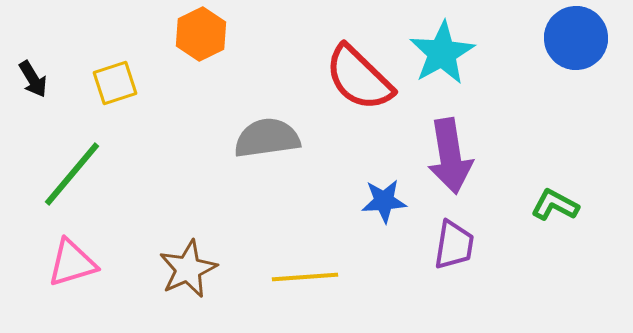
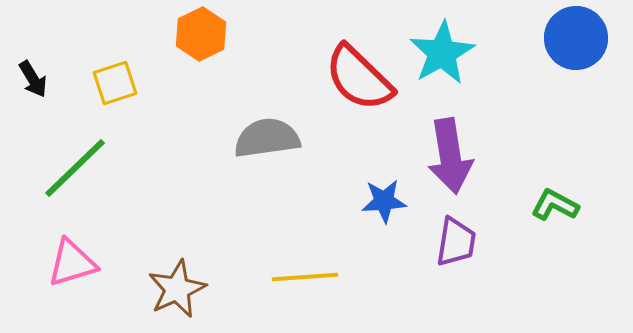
green line: moved 3 px right, 6 px up; rotated 6 degrees clockwise
purple trapezoid: moved 2 px right, 3 px up
brown star: moved 11 px left, 20 px down
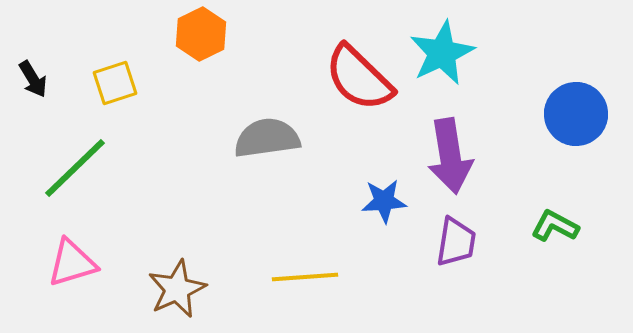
blue circle: moved 76 px down
cyan star: rotated 4 degrees clockwise
green L-shape: moved 21 px down
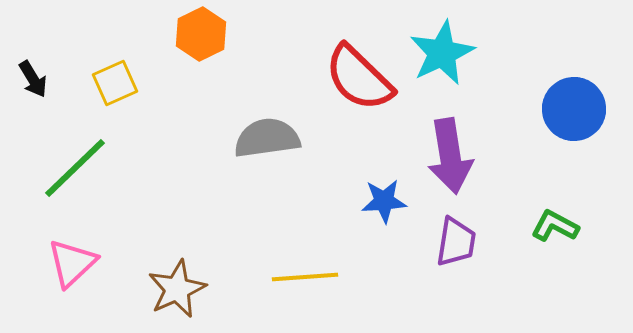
yellow square: rotated 6 degrees counterclockwise
blue circle: moved 2 px left, 5 px up
pink triangle: rotated 26 degrees counterclockwise
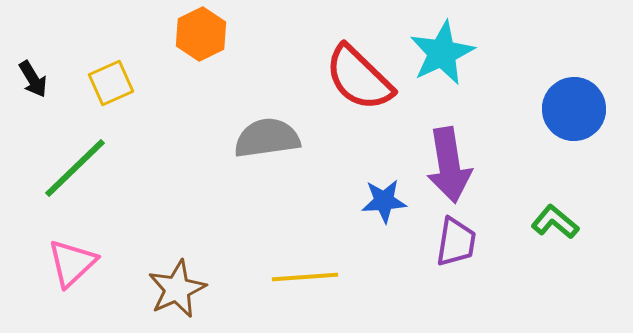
yellow square: moved 4 px left
purple arrow: moved 1 px left, 9 px down
green L-shape: moved 4 px up; rotated 12 degrees clockwise
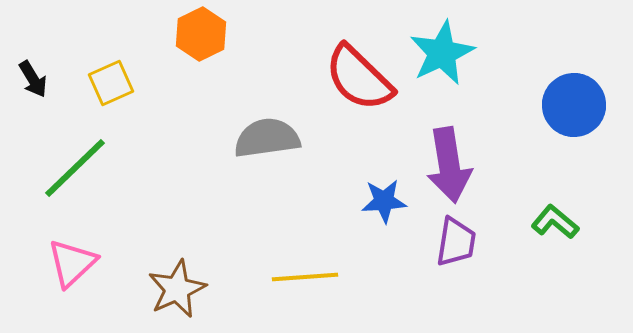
blue circle: moved 4 px up
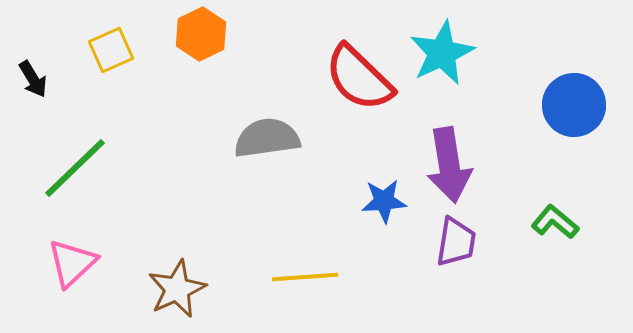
yellow square: moved 33 px up
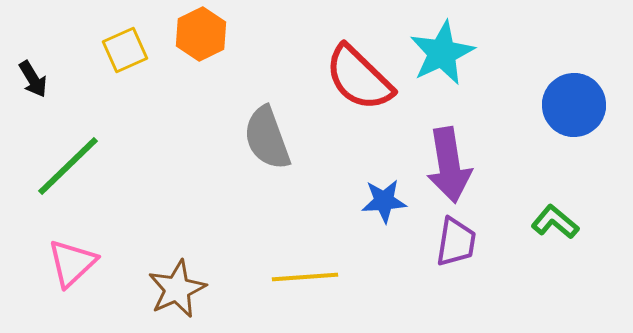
yellow square: moved 14 px right
gray semicircle: rotated 102 degrees counterclockwise
green line: moved 7 px left, 2 px up
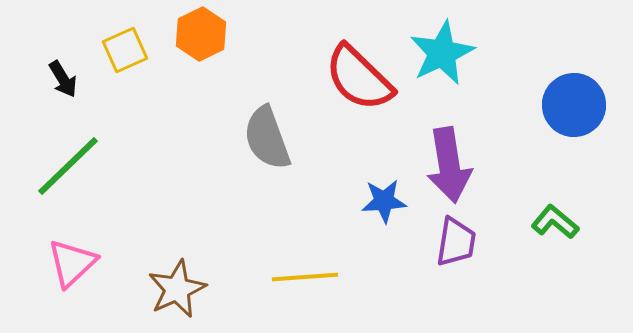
black arrow: moved 30 px right
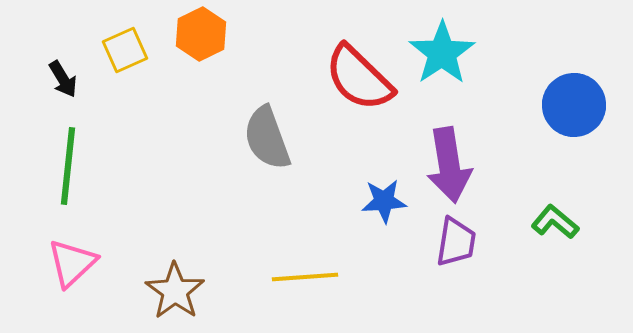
cyan star: rotated 8 degrees counterclockwise
green line: rotated 40 degrees counterclockwise
brown star: moved 2 px left, 2 px down; rotated 12 degrees counterclockwise
